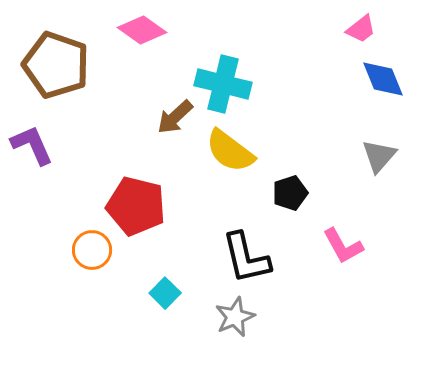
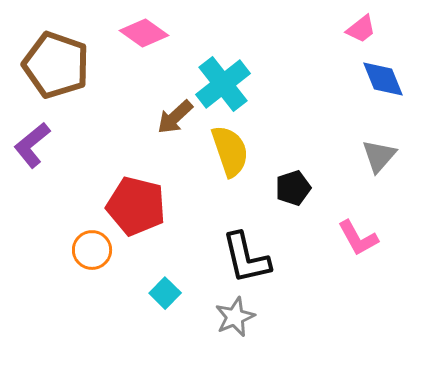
pink diamond: moved 2 px right, 3 px down
cyan cross: rotated 38 degrees clockwise
purple L-shape: rotated 105 degrees counterclockwise
yellow semicircle: rotated 146 degrees counterclockwise
black pentagon: moved 3 px right, 5 px up
pink L-shape: moved 15 px right, 8 px up
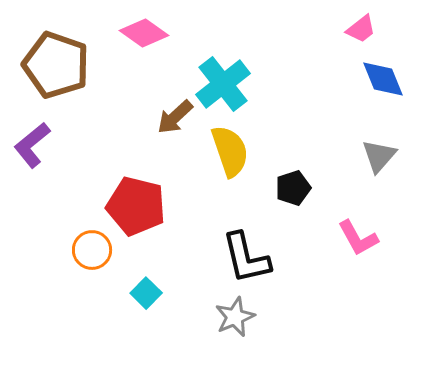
cyan square: moved 19 px left
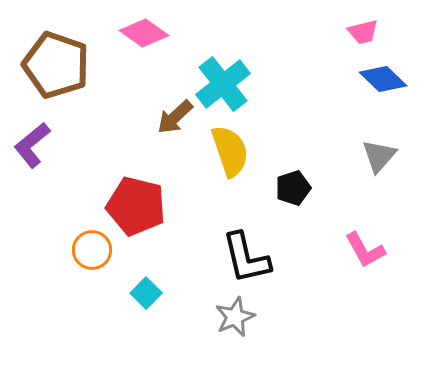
pink trapezoid: moved 2 px right, 3 px down; rotated 24 degrees clockwise
blue diamond: rotated 24 degrees counterclockwise
pink L-shape: moved 7 px right, 12 px down
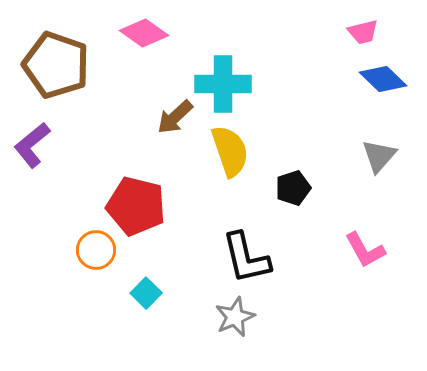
cyan cross: rotated 38 degrees clockwise
orange circle: moved 4 px right
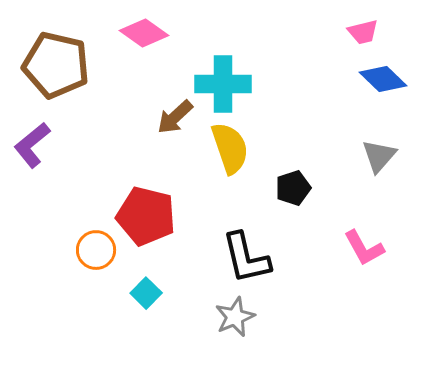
brown pentagon: rotated 6 degrees counterclockwise
yellow semicircle: moved 3 px up
red pentagon: moved 10 px right, 10 px down
pink L-shape: moved 1 px left, 2 px up
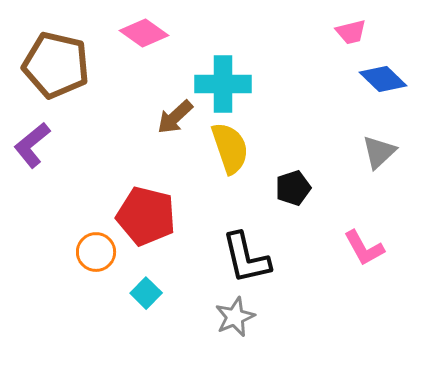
pink trapezoid: moved 12 px left
gray triangle: moved 4 px up; rotated 6 degrees clockwise
orange circle: moved 2 px down
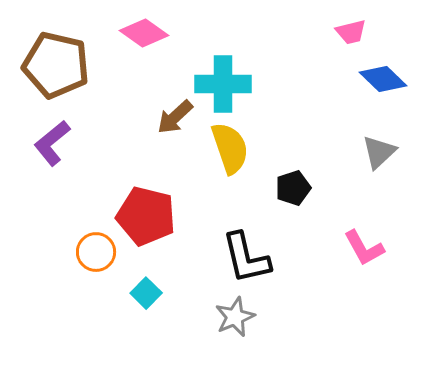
purple L-shape: moved 20 px right, 2 px up
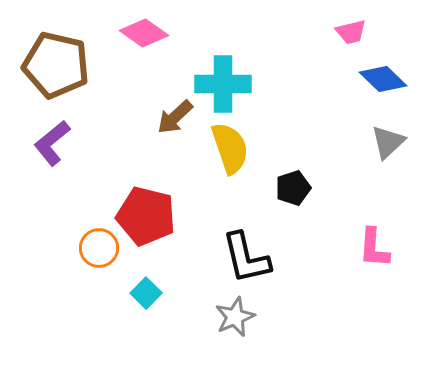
gray triangle: moved 9 px right, 10 px up
pink L-shape: moved 10 px right; rotated 33 degrees clockwise
orange circle: moved 3 px right, 4 px up
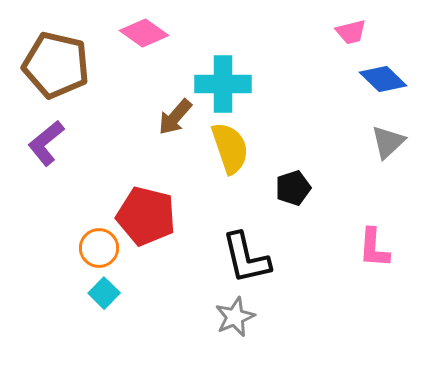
brown arrow: rotated 6 degrees counterclockwise
purple L-shape: moved 6 px left
cyan square: moved 42 px left
